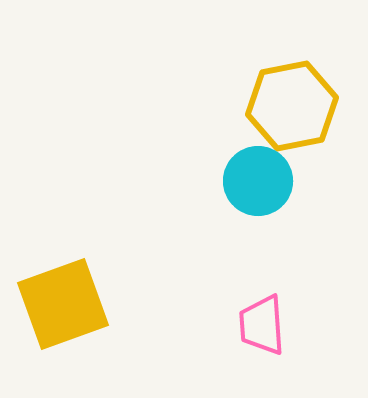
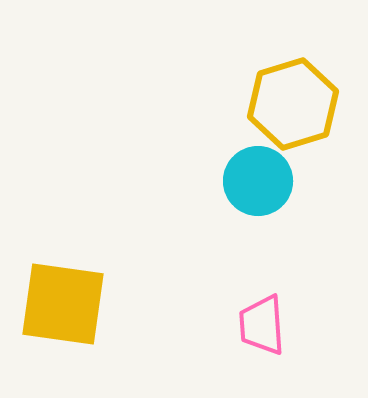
yellow hexagon: moved 1 px right, 2 px up; rotated 6 degrees counterclockwise
yellow square: rotated 28 degrees clockwise
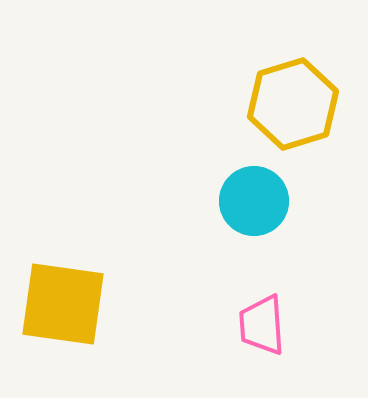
cyan circle: moved 4 px left, 20 px down
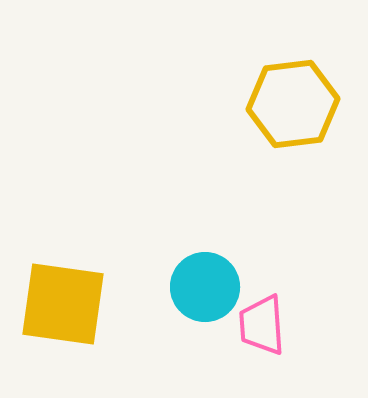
yellow hexagon: rotated 10 degrees clockwise
cyan circle: moved 49 px left, 86 px down
